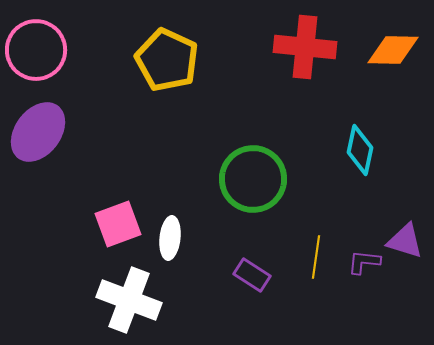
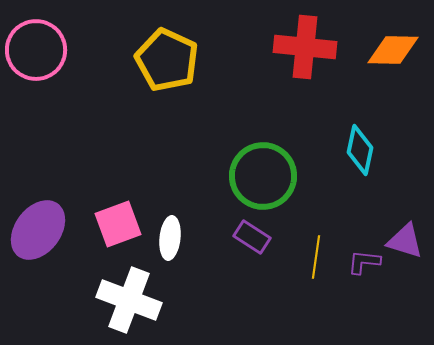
purple ellipse: moved 98 px down
green circle: moved 10 px right, 3 px up
purple rectangle: moved 38 px up
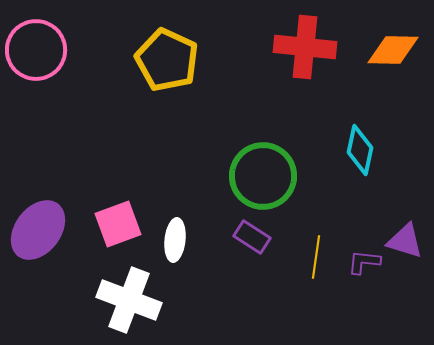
white ellipse: moved 5 px right, 2 px down
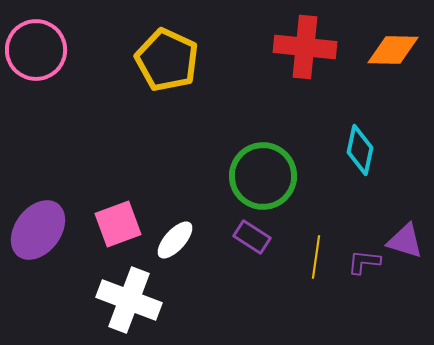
white ellipse: rotated 36 degrees clockwise
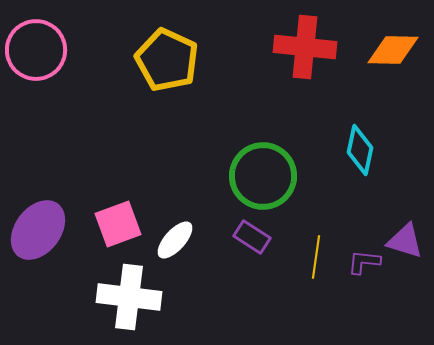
white cross: moved 3 px up; rotated 14 degrees counterclockwise
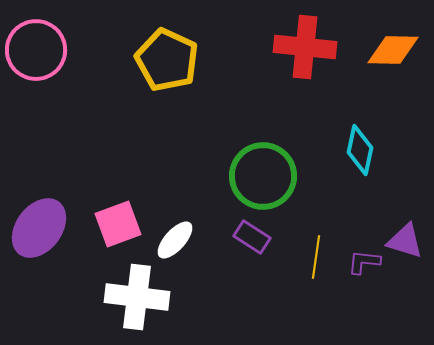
purple ellipse: moved 1 px right, 2 px up
white cross: moved 8 px right
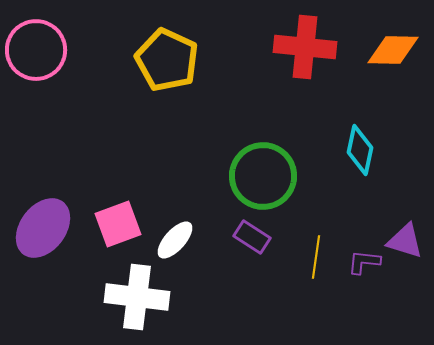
purple ellipse: moved 4 px right
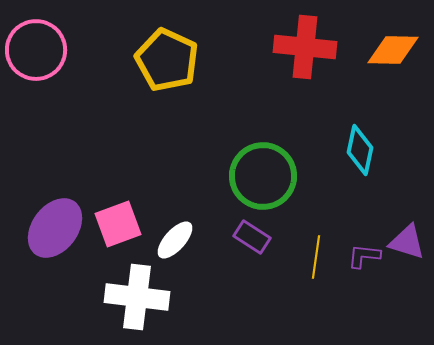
purple ellipse: moved 12 px right
purple triangle: moved 2 px right, 1 px down
purple L-shape: moved 6 px up
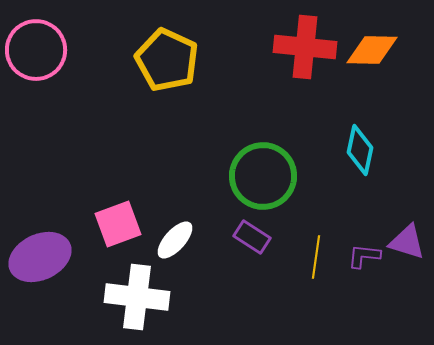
orange diamond: moved 21 px left
purple ellipse: moved 15 px left, 29 px down; rotated 28 degrees clockwise
